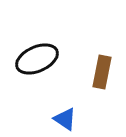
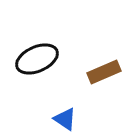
brown rectangle: moved 2 px right; rotated 56 degrees clockwise
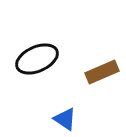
brown rectangle: moved 2 px left
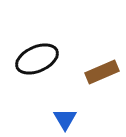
blue triangle: rotated 25 degrees clockwise
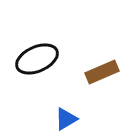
blue triangle: moved 1 px right; rotated 30 degrees clockwise
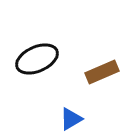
blue triangle: moved 5 px right
